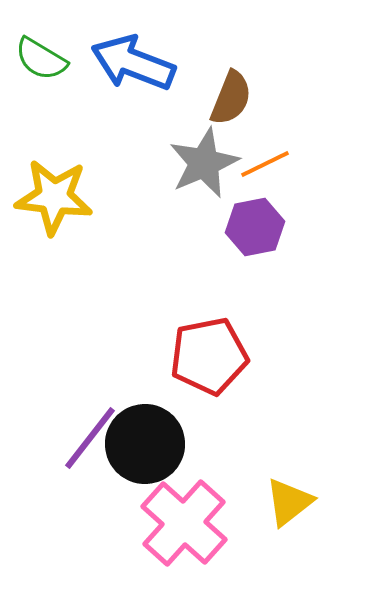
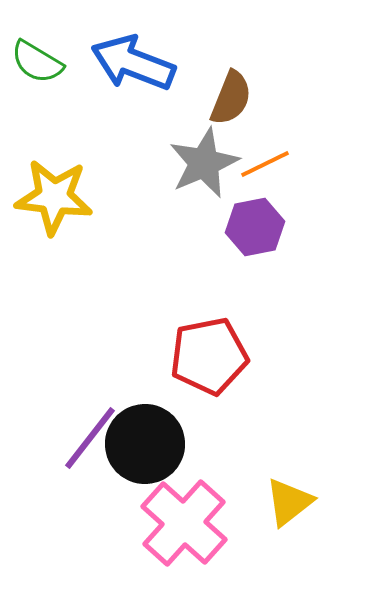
green semicircle: moved 4 px left, 3 px down
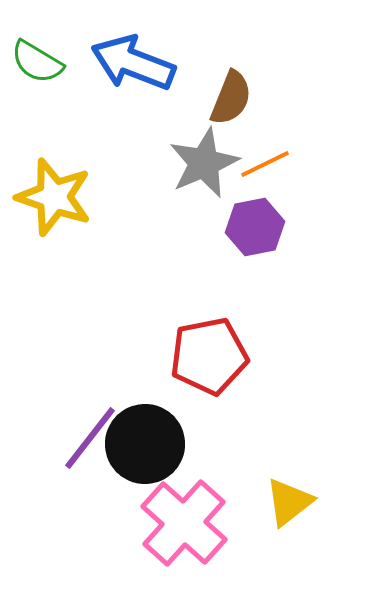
yellow star: rotated 12 degrees clockwise
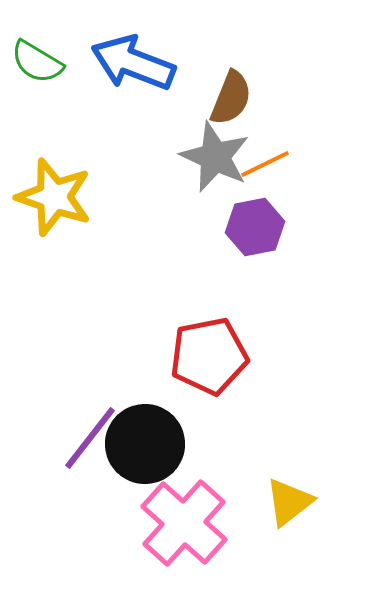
gray star: moved 11 px right, 6 px up; rotated 24 degrees counterclockwise
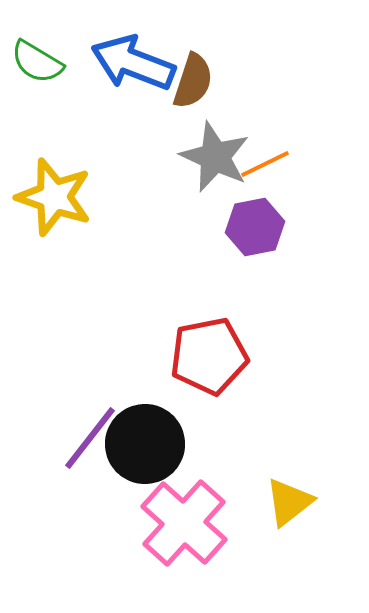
brown semicircle: moved 38 px left, 17 px up; rotated 4 degrees counterclockwise
